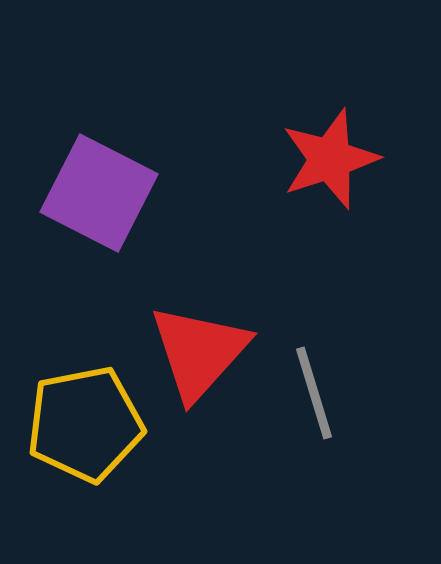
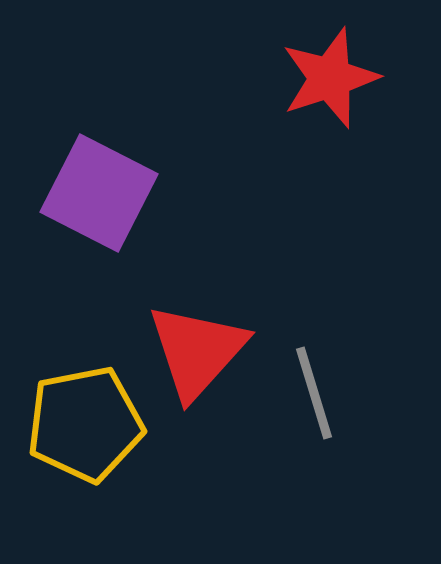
red star: moved 81 px up
red triangle: moved 2 px left, 1 px up
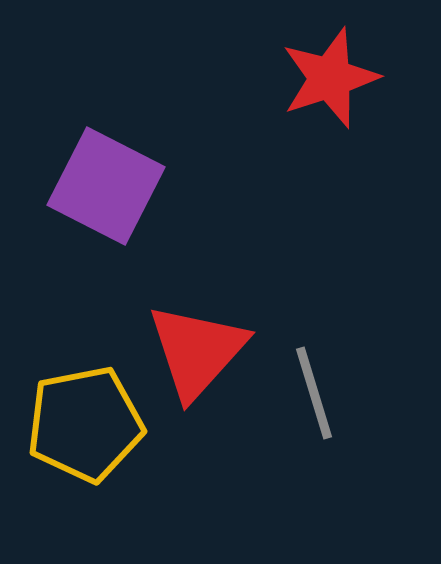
purple square: moved 7 px right, 7 px up
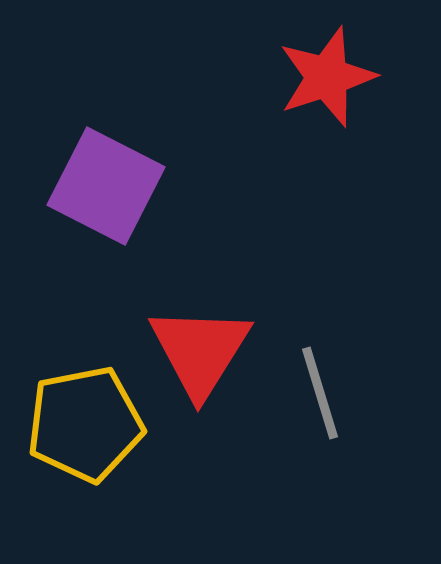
red star: moved 3 px left, 1 px up
red triangle: moved 3 px right; rotated 10 degrees counterclockwise
gray line: moved 6 px right
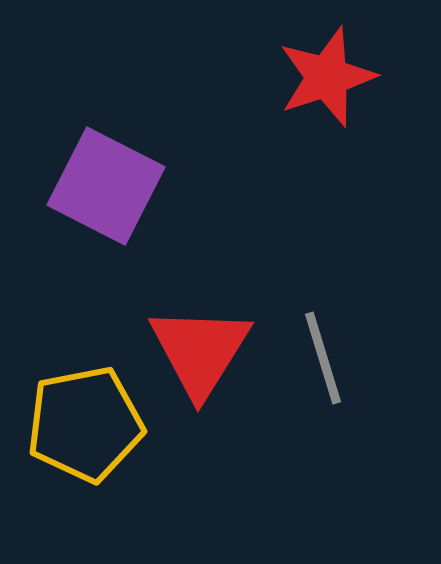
gray line: moved 3 px right, 35 px up
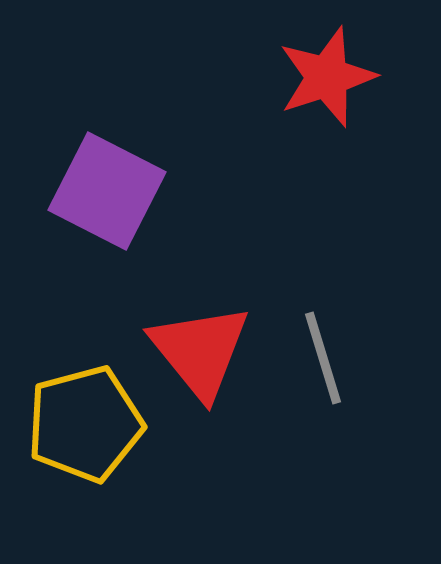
purple square: moved 1 px right, 5 px down
red triangle: rotated 11 degrees counterclockwise
yellow pentagon: rotated 4 degrees counterclockwise
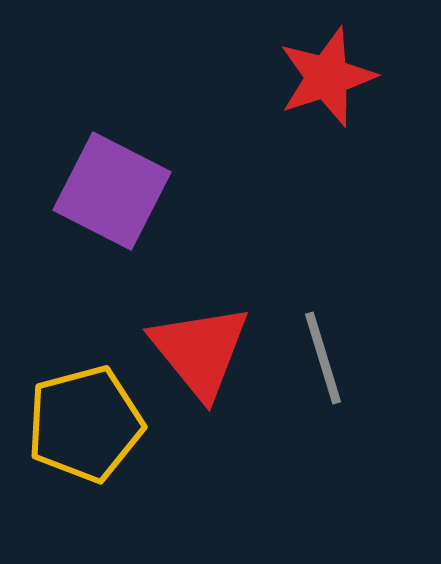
purple square: moved 5 px right
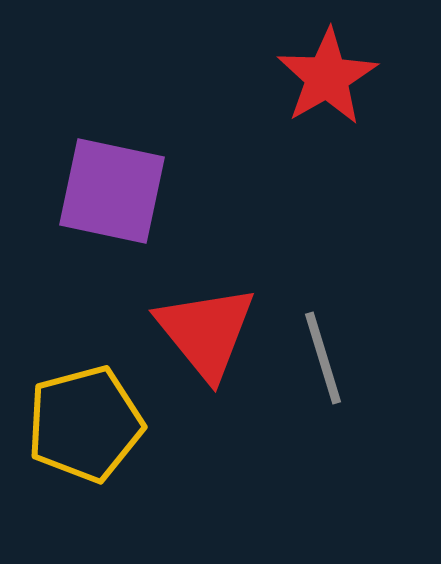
red star: rotated 12 degrees counterclockwise
purple square: rotated 15 degrees counterclockwise
red triangle: moved 6 px right, 19 px up
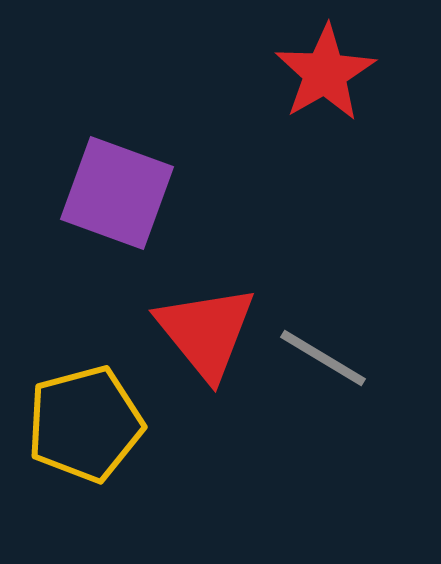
red star: moved 2 px left, 4 px up
purple square: moved 5 px right, 2 px down; rotated 8 degrees clockwise
gray line: rotated 42 degrees counterclockwise
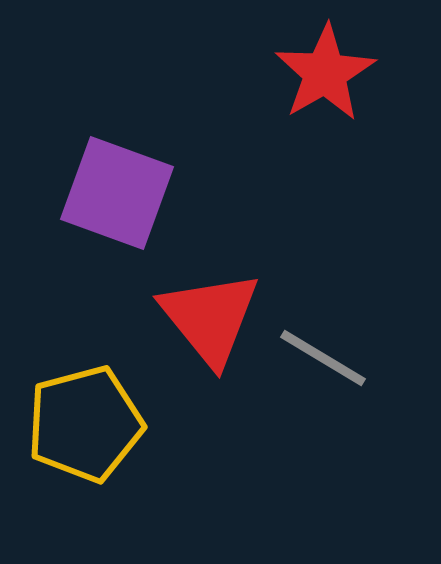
red triangle: moved 4 px right, 14 px up
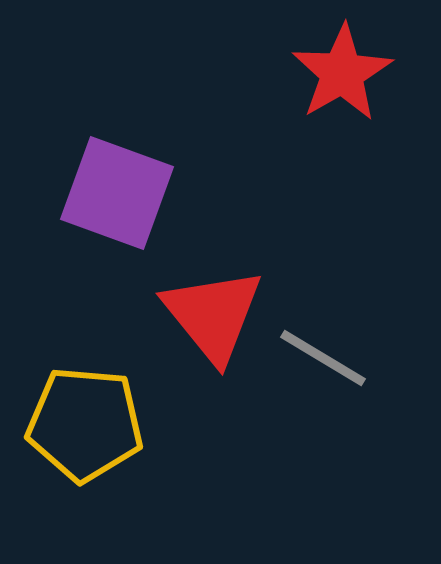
red star: moved 17 px right
red triangle: moved 3 px right, 3 px up
yellow pentagon: rotated 20 degrees clockwise
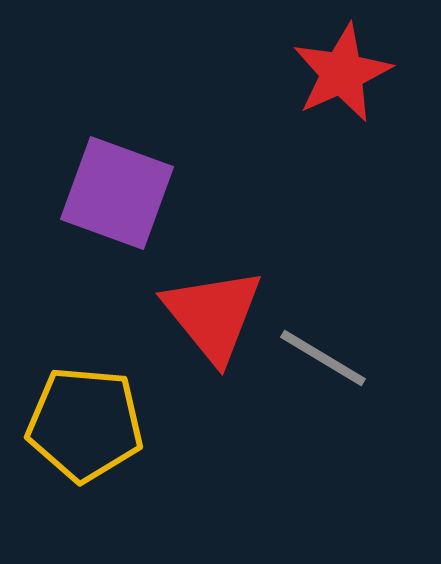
red star: rotated 6 degrees clockwise
